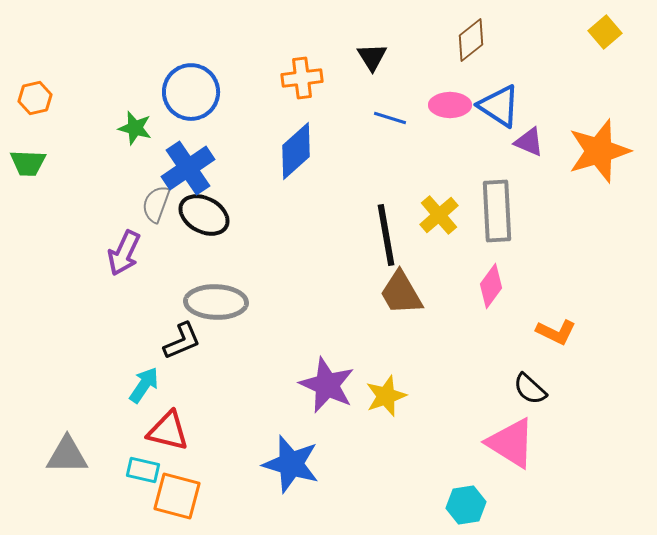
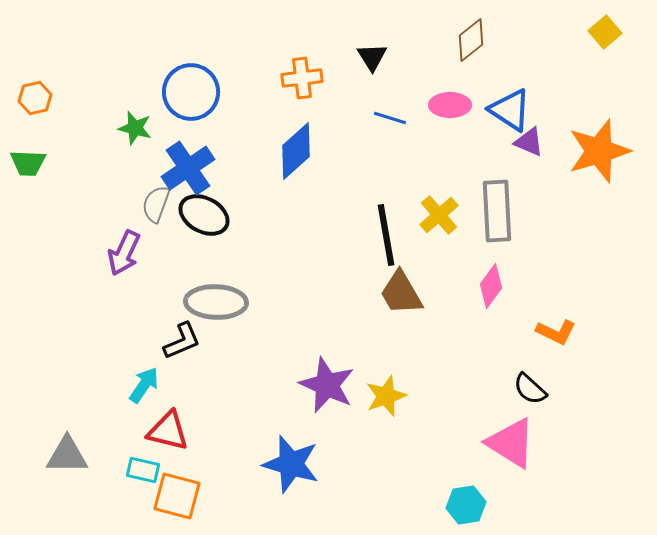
blue triangle: moved 11 px right, 4 px down
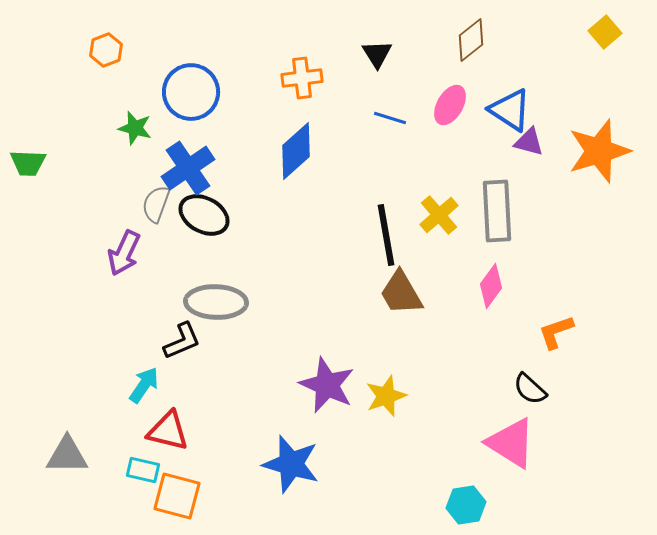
black triangle: moved 5 px right, 3 px up
orange hexagon: moved 71 px right, 48 px up; rotated 8 degrees counterclockwise
pink ellipse: rotated 60 degrees counterclockwise
purple triangle: rotated 8 degrees counterclockwise
orange L-shape: rotated 135 degrees clockwise
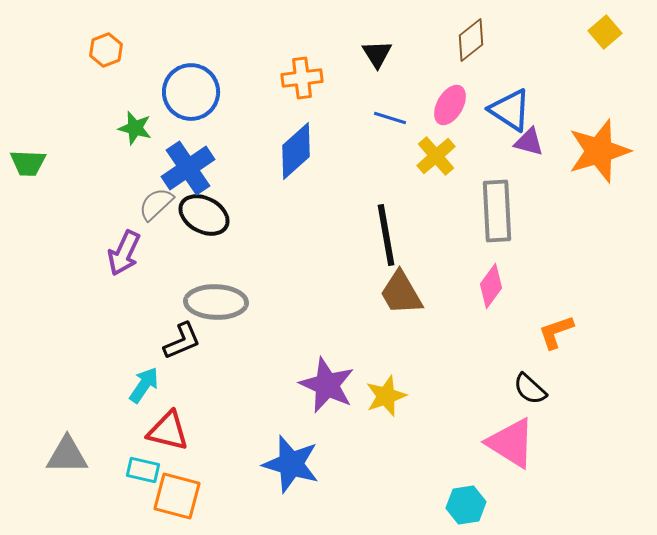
gray semicircle: rotated 27 degrees clockwise
yellow cross: moved 3 px left, 59 px up
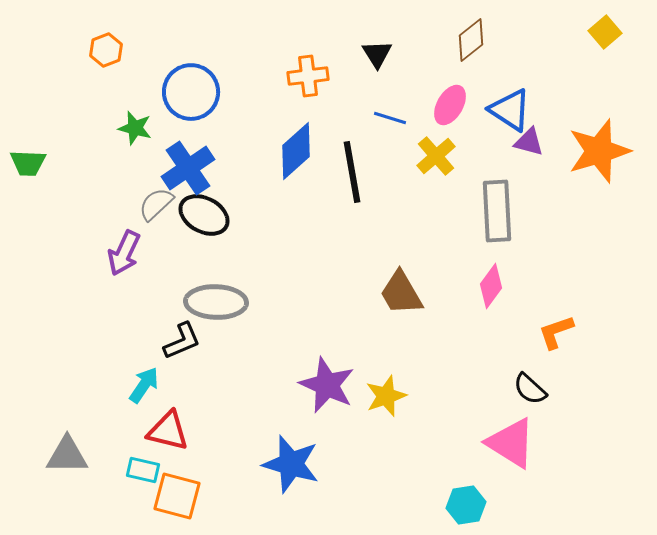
orange cross: moved 6 px right, 2 px up
black line: moved 34 px left, 63 px up
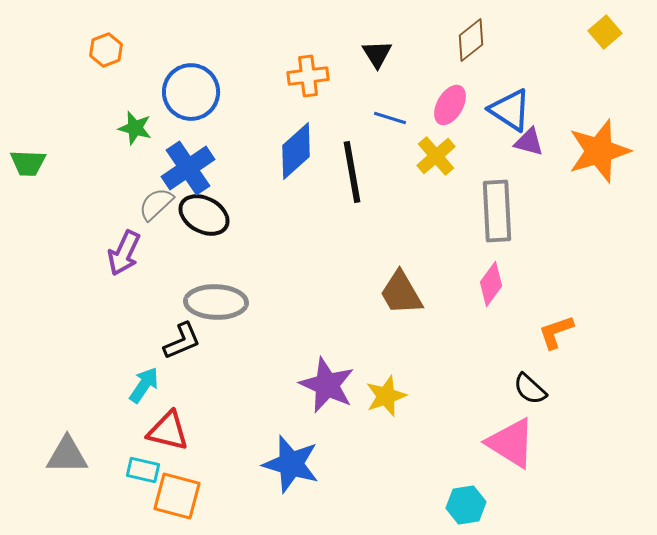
pink diamond: moved 2 px up
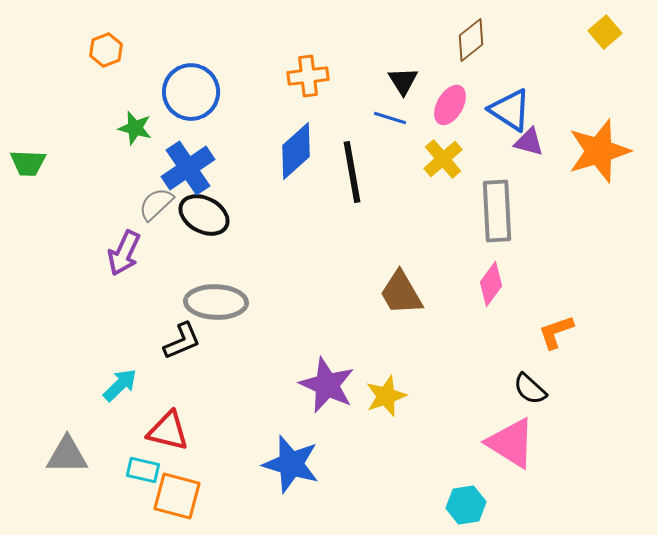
black triangle: moved 26 px right, 27 px down
yellow cross: moved 7 px right, 3 px down
cyan arrow: moved 24 px left; rotated 12 degrees clockwise
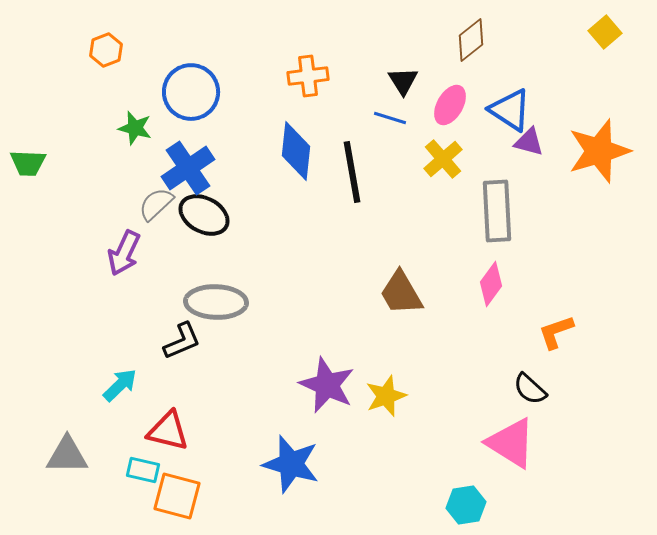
blue diamond: rotated 42 degrees counterclockwise
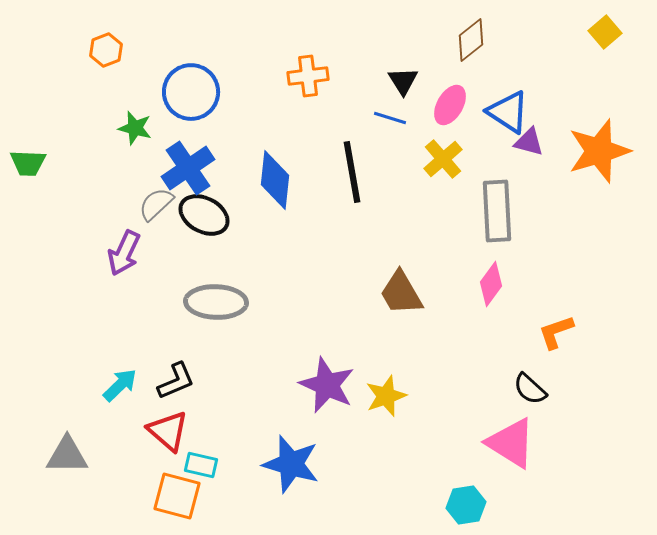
blue triangle: moved 2 px left, 2 px down
blue diamond: moved 21 px left, 29 px down
black L-shape: moved 6 px left, 40 px down
red triangle: rotated 27 degrees clockwise
cyan rectangle: moved 58 px right, 5 px up
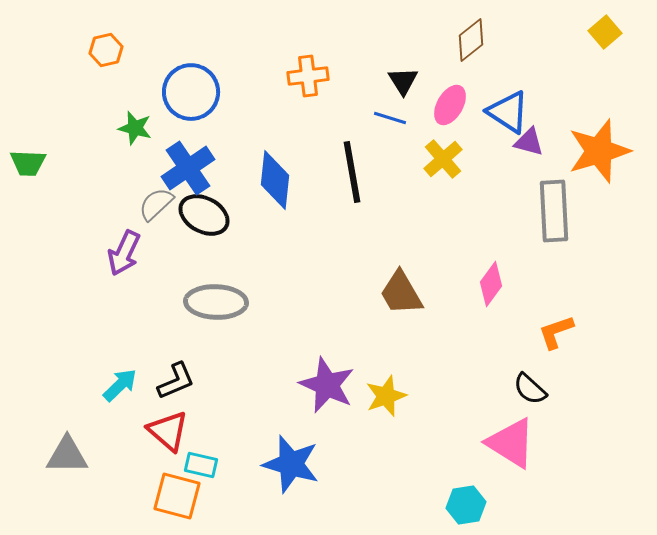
orange hexagon: rotated 8 degrees clockwise
gray rectangle: moved 57 px right
